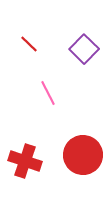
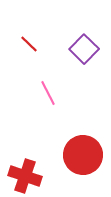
red cross: moved 15 px down
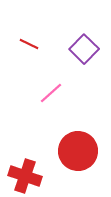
red line: rotated 18 degrees counterclockwise
pink line: moved 3 px right; rotated 75 degrees clockwise
red circle: moved 5 px left, 4 px up
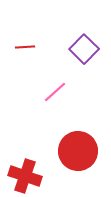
red line: moved 4 px left, 3 px down; rotated 30 degrees counterclockwise
pink line: moved 4 px right, 1 px up
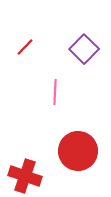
red line: rotated 42 degrees counterclockwise
pink line: rotated 45 degrees counterclockwise
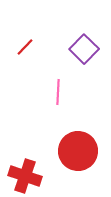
pink line: moved 3 px right
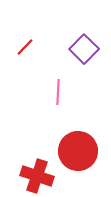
red cross: moved 12 px right
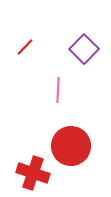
pink line: moved 2 px up
red circle: moved 7 px left, 5 px up
red cross: moved 4 px left, 3 px up
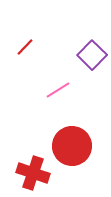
purple square: moved 8 px right, 6 px down
pink line: rotated 55 degrees clockwise
red circle: moved 1 px right
